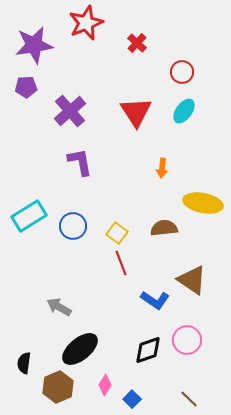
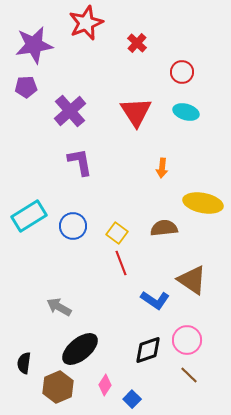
cyan ellipse: moved 2 px right, 1 px down; rotated 70 degrees clockwise
brown line: moved 24 px up
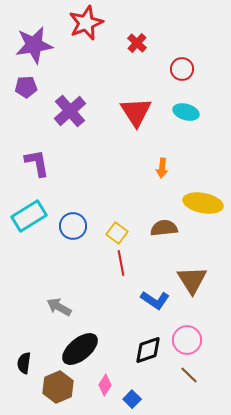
red circle: moved 3 px up
purple L-shape: moved 43 px left, 1 px down
red line: rotated 10 degrees clockwise
brown triangle: rotated 24 degrees clockwise
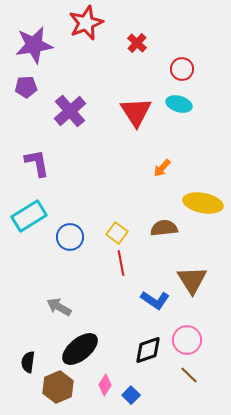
cyan ellipse: moved 7 px left, 8 px up
orange arrow: rotated 36 degrees clockwise
blue circle: moved 3 px left, 11 px down
black semicircle: moved 4 px right, 1 px up
blue square: moved 1 px left, 4 px up
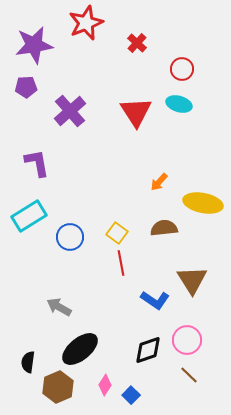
orange arrow: moved 3 px left, 14 px down
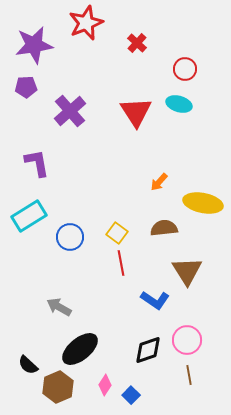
red circle: moved 3 px right
brown triangle: moved 5 px left, 9 px up
black semicircle: moved 3 px down; rotated 55 degrees counterclockwise
brown line: rotated 36 degrees clockwise
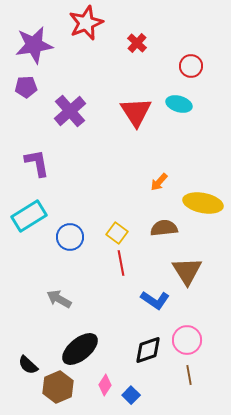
red circle: moved 6 px right, 3 px up
gray arrow: moved 8 px up
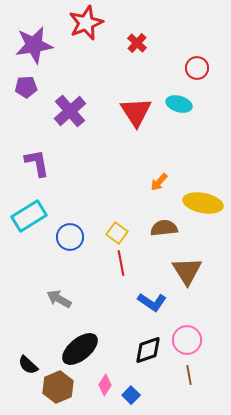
red circle: moved 6 px right, 2 px down
blue L-shape: moved 3 px left, 2 px down
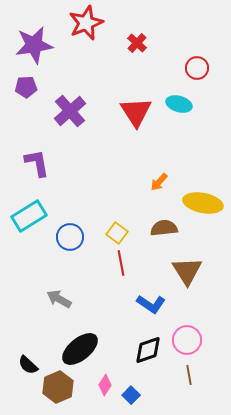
blue L-shape: moved 1 px left, 2 px down
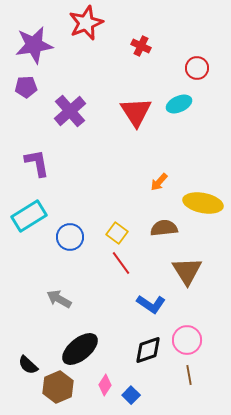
red cross: moved 4 px right, 3 px down; rotated 18 degrees counterclockwise
cyan ellipse: rotated 40 degrees counterclockwise
red line: rotated 25 degrees counterclockwise
